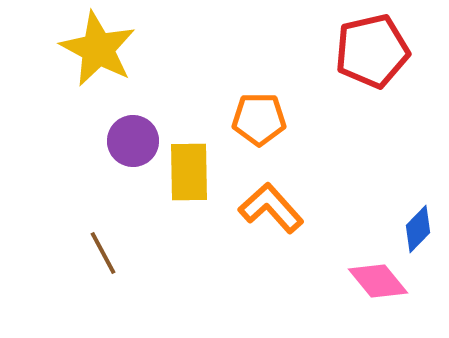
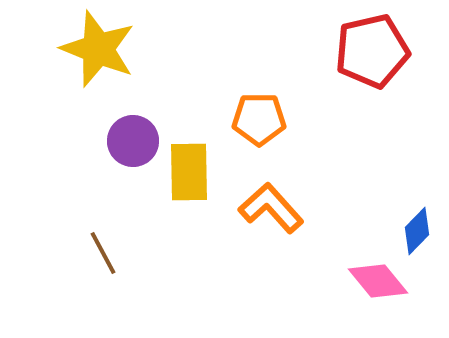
yellow star: rotated 6 degrees counterclockwise
blue diamond: moved 1 px left, 2 px down
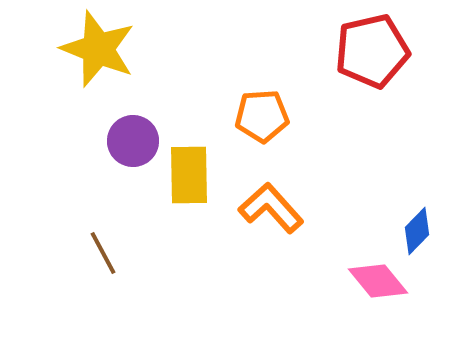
orange pentagon: moved 3 px right, 3 px up; rotated 4 degrees counterclockwise
yellow rectangle: moved 3 px down
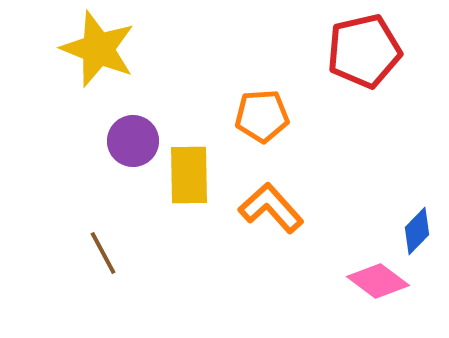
red pentagon: moved 8 px left
pink diamond: rotated 14 degrees counterclockwise
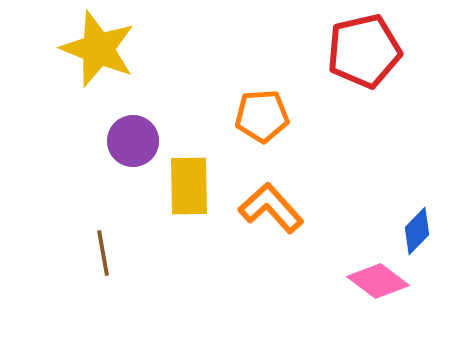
yellow rectangle: moved 11 px down
brown line: rotated 18 degrees clockwise
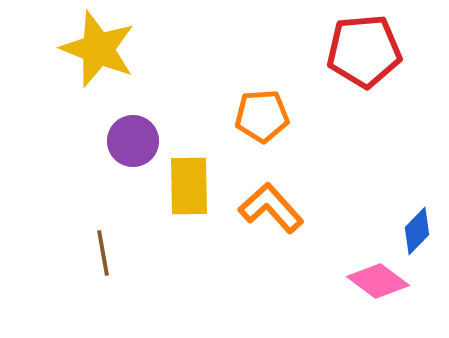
red pentagon: rotated 8 degrees clockwise
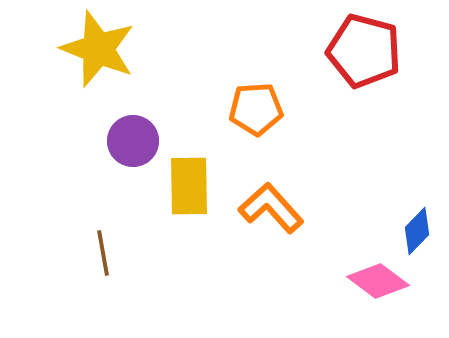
red pentagon: rotated 20 degrees clockwise
orange pentagon: moved 6 px left, 7 px up
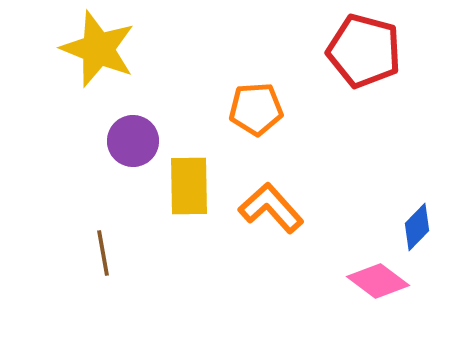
blue diamond: moved 4 px up
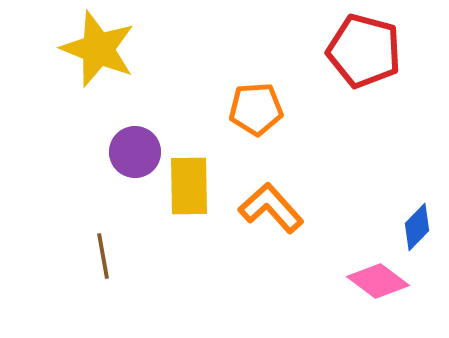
purple circle: moved 2 px right, 11 px down
brown line: moved 3 px down
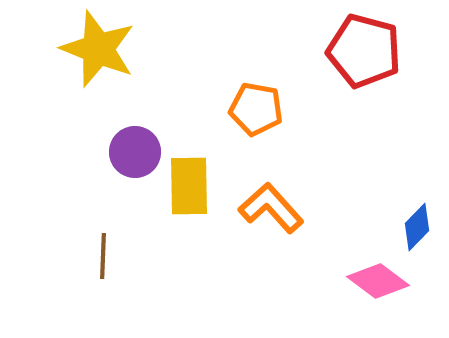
orange pentagon: rotated 14 degrees clockwise
brown line: rotated 12 degrees clockwise
